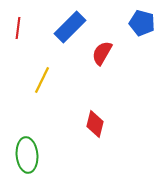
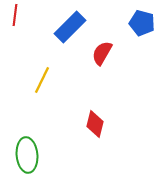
red line: moved 3 px left, 13 px up
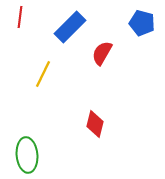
red line: moved 5 px right, 2 px down
yellow line: moved 1 px right, 6 px up
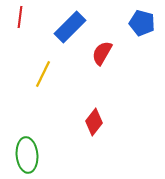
red diamond: moved 1 px left, 2 px up; rotated 24 degrees clockwise
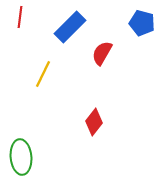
green ellipse: moved 6 px left, 2 px down
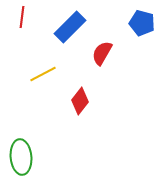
red line: moved 2 px right
yellow line: rotated 36 degrees clockwise
red diamond: moved 14 px left, 21 px up
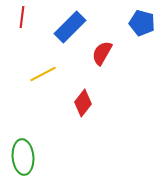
red diamond: moved 3 px right, 2 px down
green ellipse: moved 2 px right
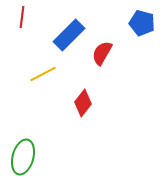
blue rectangle: moved 1 px left, 8 px down
green ellipse: rotated 20 degrees clockwise
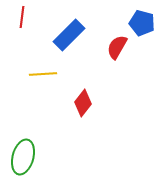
red semicircle: moved 15 px right, 6 px up
yellow line: rotated 24 degrees clockwise
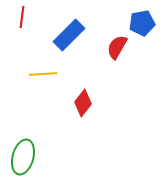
blue pentagon: rotated 25 degrees counterclockwise
